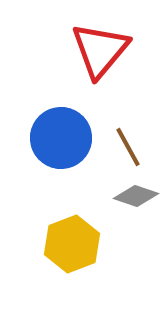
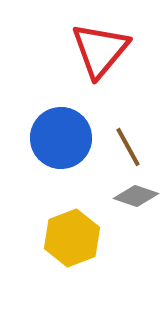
yellow hexagon: moved 6 px up
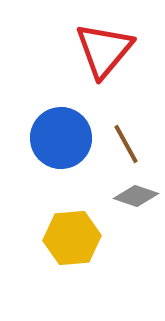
red triangle: moved 4 px right
brown line: moved 2 px left, 3 px up
yellow hexagon: rotated 16 degrees clockwise
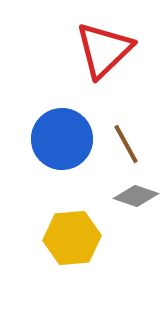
red triangle: rotated 6 degrees clockwise
blue circle: moved 1 px right, 1 px down
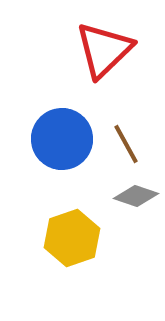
yellow hexagon: rotated 14 degrees counterclockwise
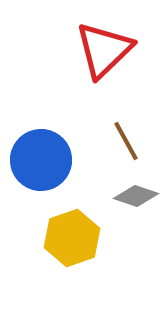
blue circle: moved 21 px left, 21 px down
brown line: moved 3 px up
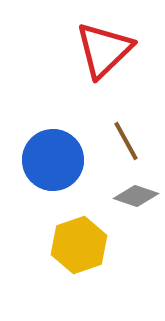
blue circle: moved 12 px right
yellow hexagon: moved 7 px right, 7 px down
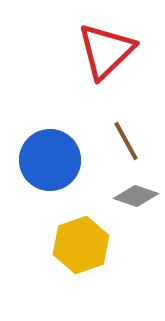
red triangle: moved 2 px right, 1 px down
blue circle: moved 3 px left
yellow hexagon: moved 2 px right
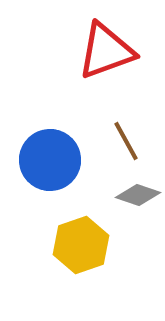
red triangle: rotated 24 degrees clockwise
gray diamond: moved 2 px right, 1 px up
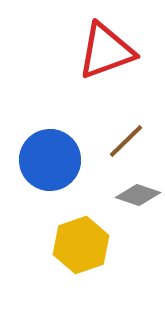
brown line: rotated 75 degrees clockwise
